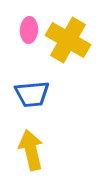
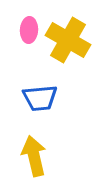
blue trapezoid: moved 8 px right, 4 px down
yellow arrow: moved 3 px right, 6 px down
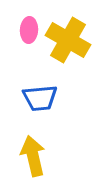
yellow arrow: moved 1 px left
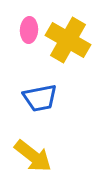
blue trapezoid: rotated 6 degrees counterclockwise
yellow arrow: rotated 141 degrees clockwise
